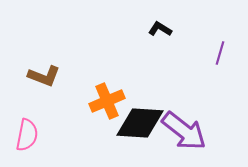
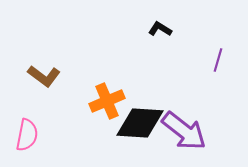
purple line: moved 2 px left, 7 px down
brown L-shape: rotated 16 degrees clockwise
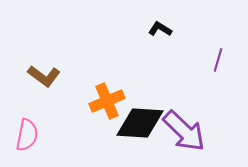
purple arrow: rotated 6 degrees clockwise
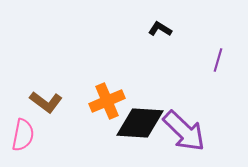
brown L-shape: moved 2 px right, 26 px down
pink semicircle: moved 4 px left
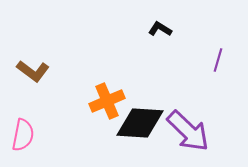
brown L-shape: moved 13 px left, 31 px up
purple arrow: moved 4 px right
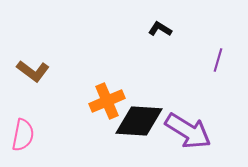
black diamond: moved 1 px left, 2 px up
purple arrow: rotated 12 degrees counterclockwise
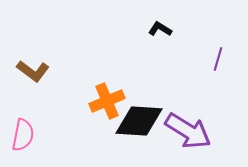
purple line: moved 1 px up
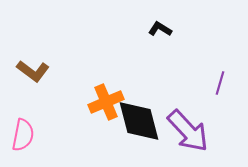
purple line: moved 2 px right, 24 px down
orange cross: moved 1 px left, 1 px down
black diamond: rotated 72 degrees clockwise
purple arrow: rotated 15 degrees clockwise
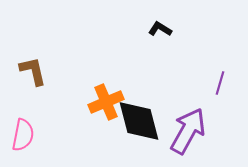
brown L-shape: rotated 140 degrees counterclockwise
purple arrow: rotated 108 degrees counterclockwise
